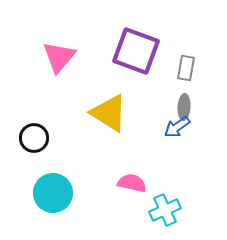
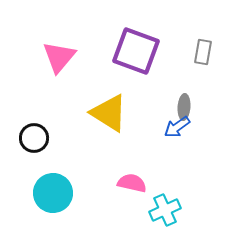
gray rectangle: moved 17 px right, 16 px up
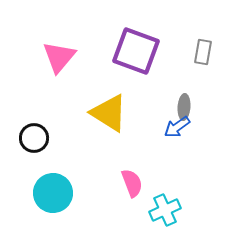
pink semicircle: rotated 56 degrees clockwise
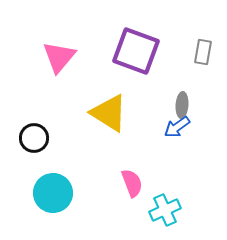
gray ellipse: moved 2 px left, 2 px up
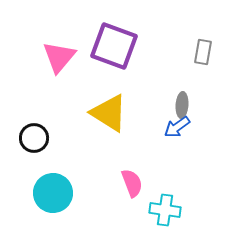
purple square: moved 22 px left, 5 px up
cyan cross: rotated 32 degrees clockwise
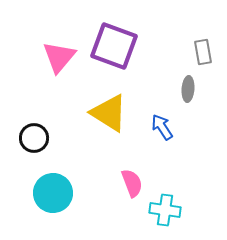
gray rectangle: rotated 20 degrees counterclockwise
gray ellipse: moved 6 px right, 16 px up
blue arrow: moved 15 px left; rotated 92 degrees clockwise
